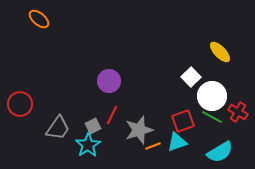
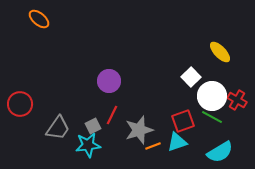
red cross: moved 1 px left, 12 px up
cyan star: rotated 25 degrees clockwise
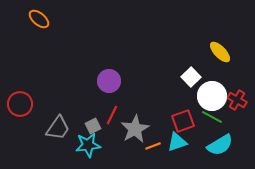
gray star: moved 4 px left, 1 px up; rotated 12 degrees counterclockwise
cyan semicircle: moved 7 px up
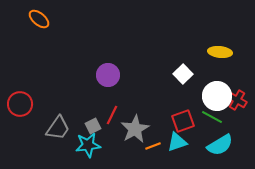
yellow ellipse: rotated 40 degrees counterclockwise
white square: moved 8 px left, 3 px up
purple circle: moved 1 px left, 6 px up
white circle: moved 5 px right
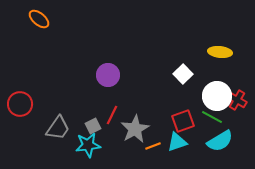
cyan semicircle: moved 4 px up
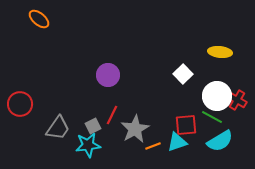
red square: moved 3 px right, 4 px down; rotated 15 degrees clockwise
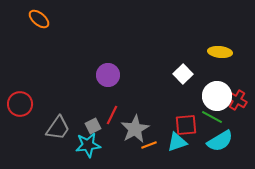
orange line: moved 4 px left, 1 px up
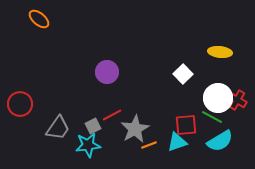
purple circle: moved 1 px left, 3 px up
white circle: moved 1 px right, 2 px down
red line: rotated 36 degrees clockwise
